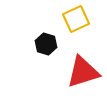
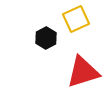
black hexagon: moved 6 px up; rotated 15 degrees clockwise
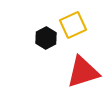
yellow square: moved 3 px left, 6 px down
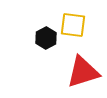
yellow square: rotated 32 degrees clockwise
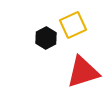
yellow square: rotated 32 degrees counterclockwise
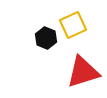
black hexagon: rotated 10 degrees counterclockwise
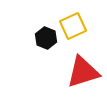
yellow square: moved 1 px down
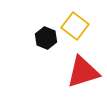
yellow square: moved 2 px right; rotated 28 degrees counterclockwise
